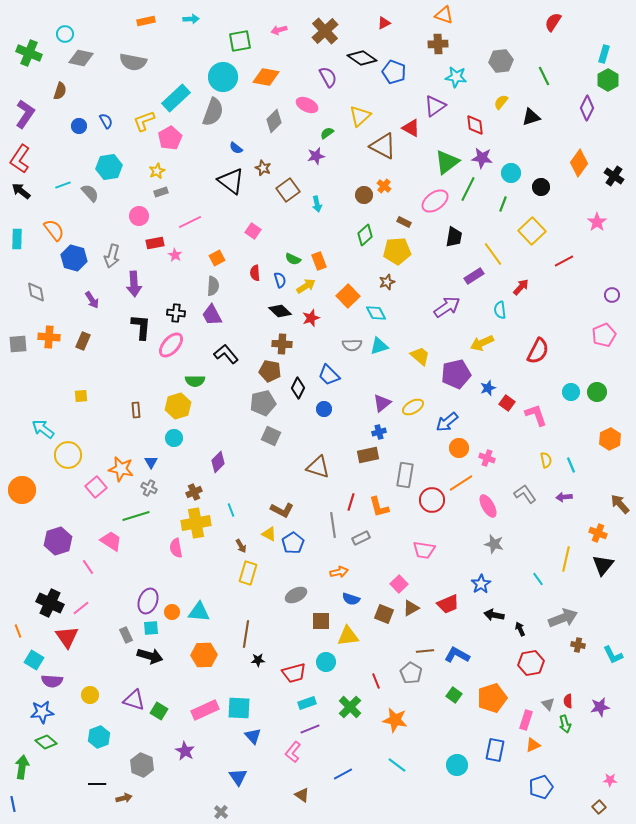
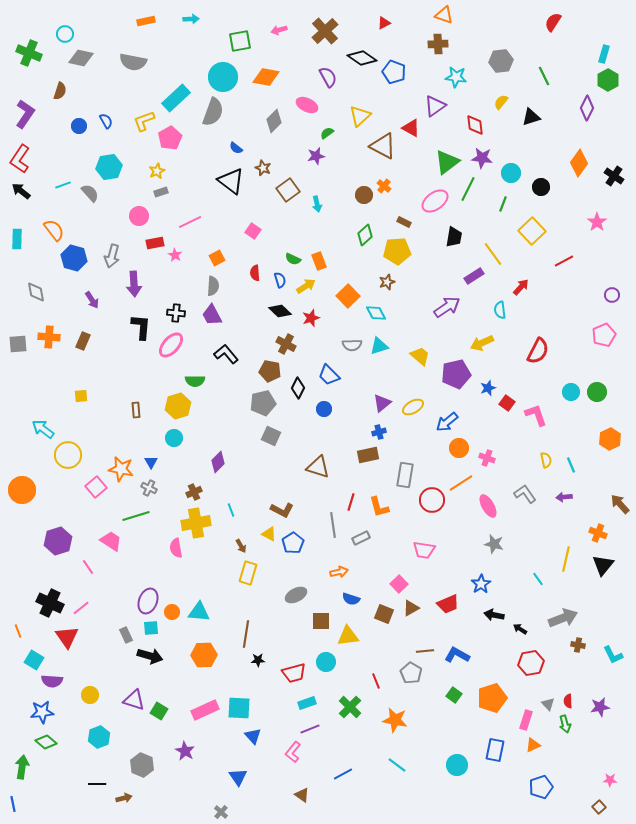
brown cross at (282, 344): moved 4 px right; rotated 24 degrees clockwise
black arrow at (520, 629): rotated 32 degrees counterclockwise
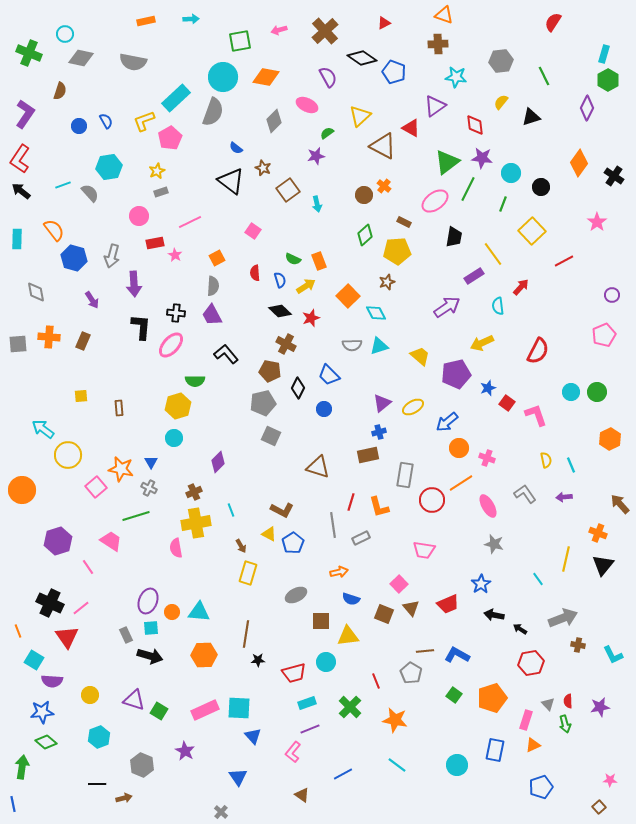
cyan semicircle at (500, 310): moved 2 px left, 4 px up
brown rectangle at (136, 410): moved 17 px left, 2 px up
brown triangle at (411, 608): rotated 42 degrees counterclockwise
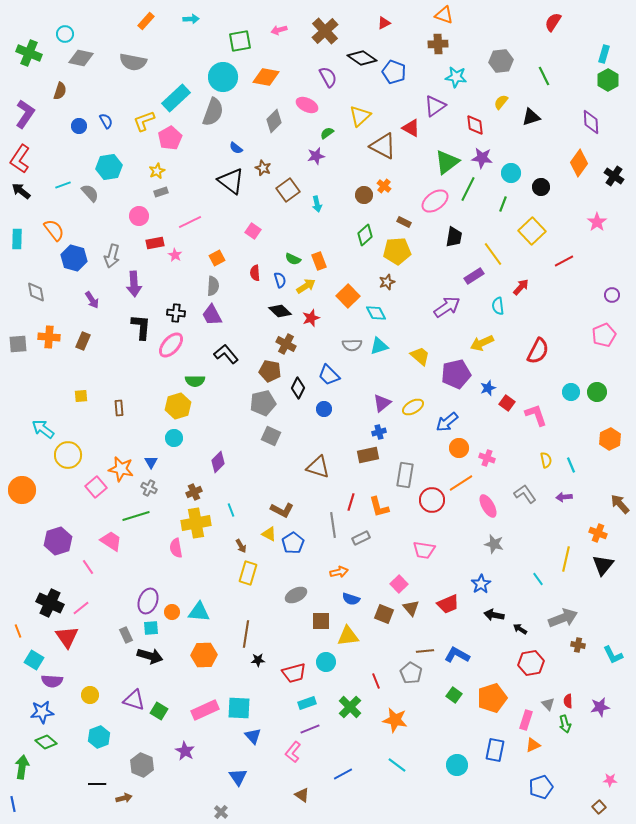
orange rectangle at (146, 21): rotated 36 degrees counterclockwise
purple diamond at (587, 108): moved 4 px right, 14 px down; rotated 30 degrees counterclockwise
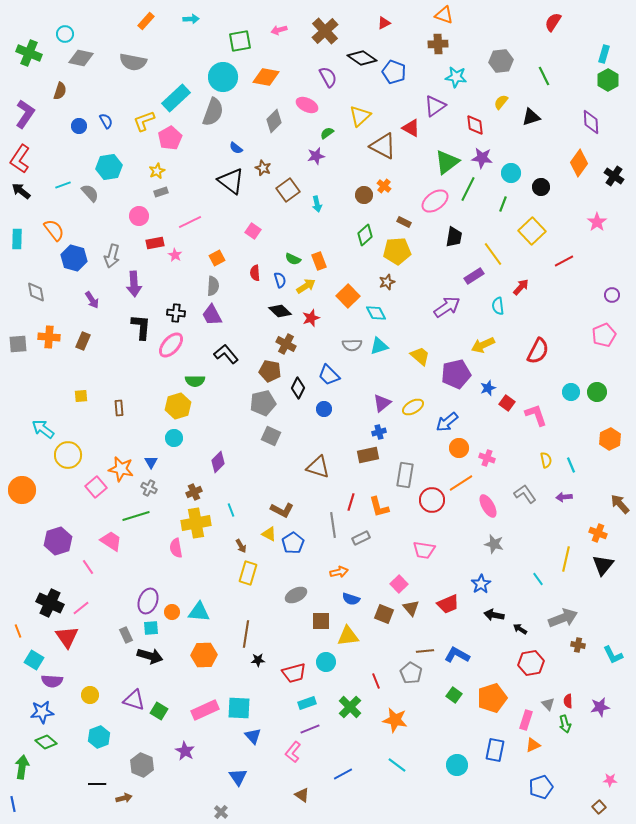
yellow arrow at (482, 343): moved 1 px right, 2 px down
